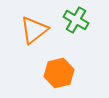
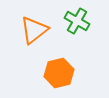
green cross: moved 1 px right, 1 px down
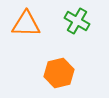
orange triangle: moved 8 px left, 6 px up; rotated 40 degrees clockwise
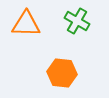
orange hexagon: moved 3 px right; rotated 20 degrees clockwise
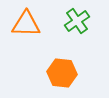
green cross: rotated 25 degrees clockwise
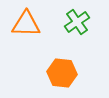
green cross: moved 1 px down
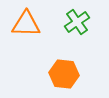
orange hexagon: moved 2 px right, 1 px down
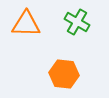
green cross: rotated 25 degrees counterclockwise
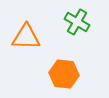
orange triangle: moved 13 px down
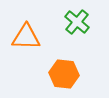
green cross: rotated 10 degrees clockwise
